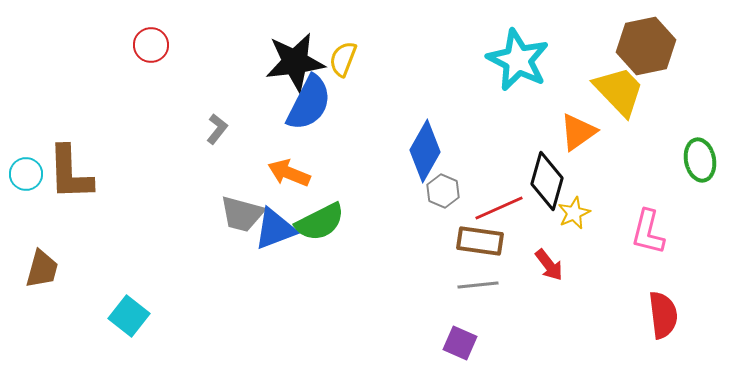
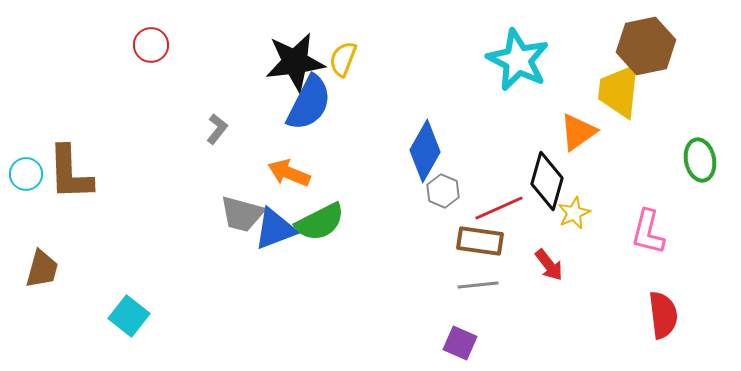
yellow trapezoid: rotated 130 degrees counterclockwise
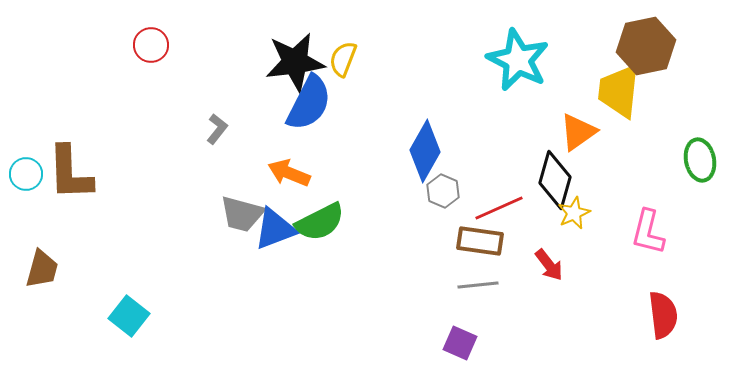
black diamond: moved 8 px right, 1 px up
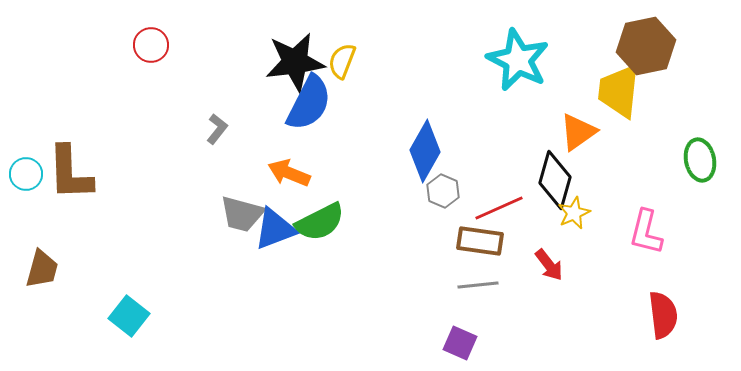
yellow semicircle: moved 1 px left, 2 px down
pink L-shape: moved 2 px left
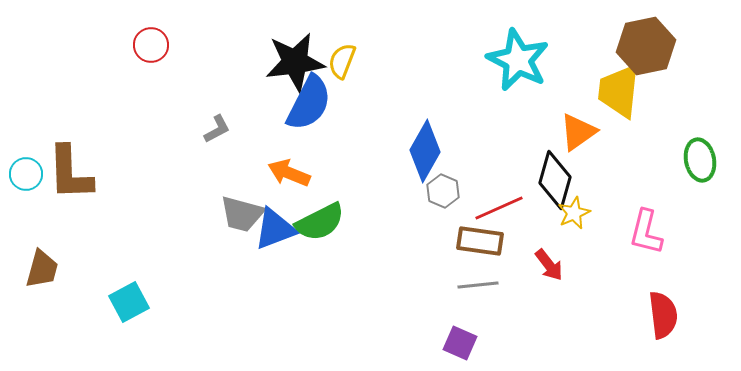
gray L-shape: rotated 24 degrees clockwise
cyan square: moved 14 px up; rotated 24 degrees clockwise
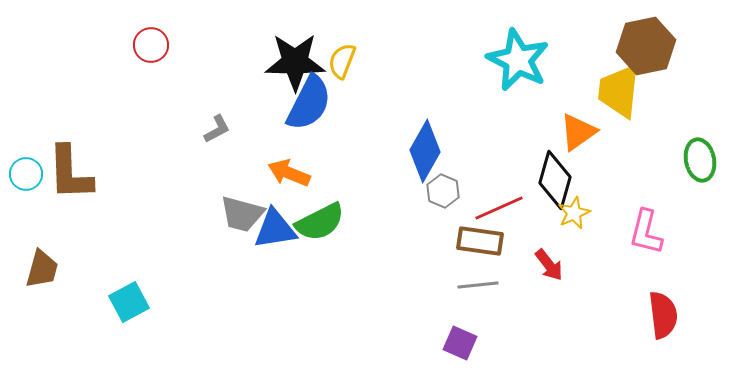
black star: rotated 8 degrees clockwise
blue triangle: rotated 12 degrees clockwise
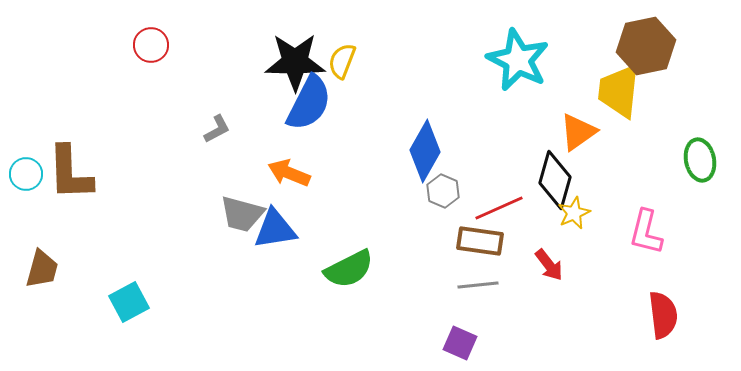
green semicircle: moved 29 px right, 47 px down
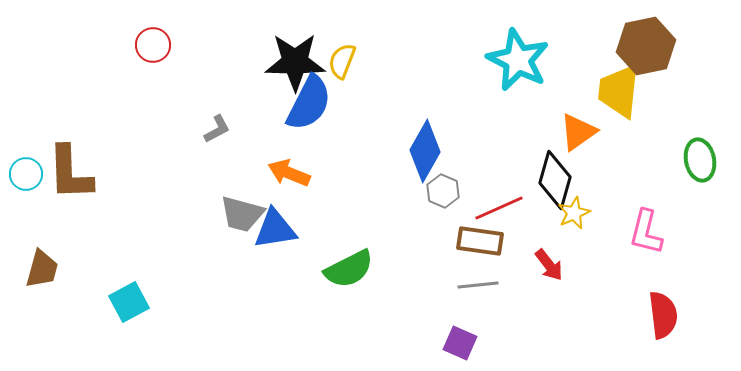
red circle: moved 2 px right
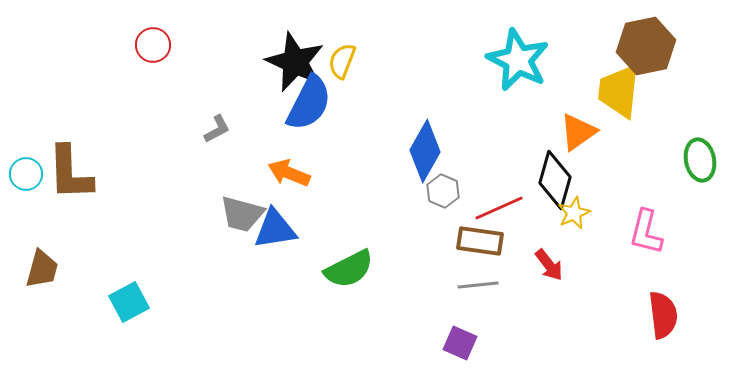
black star: rotated 24 degrees clockwise
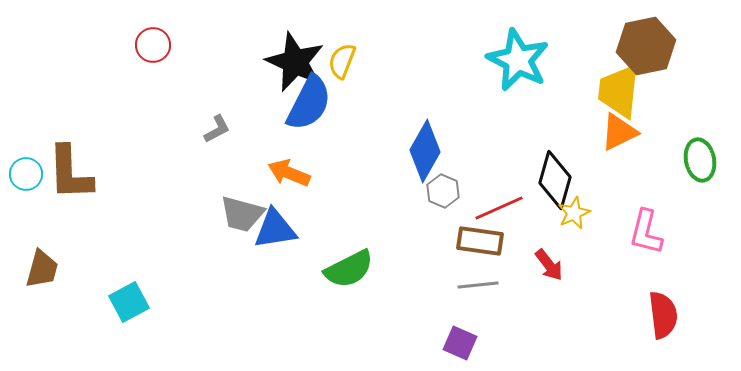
orange triangle: moved 41 px right; rotated 9 degrees clockwise
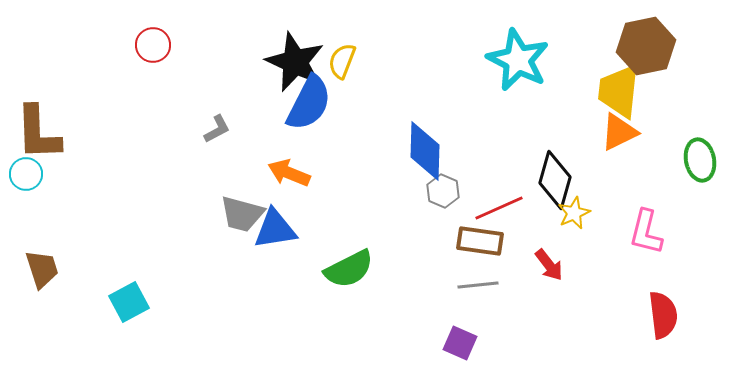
blue diamond: rotated 28 degrees counterclockwise
brown L-shape: moved 32 px left, 40 px up
brown trapezoid: rotated 33 degrees counterclockwise
